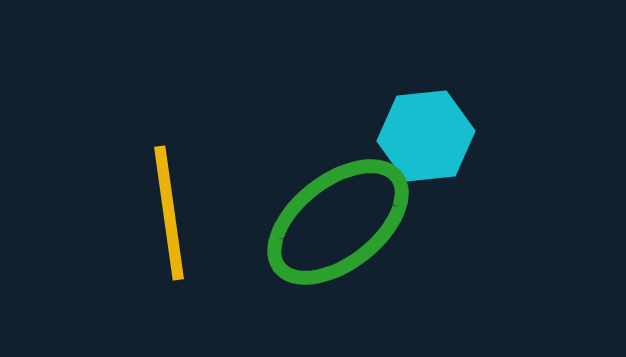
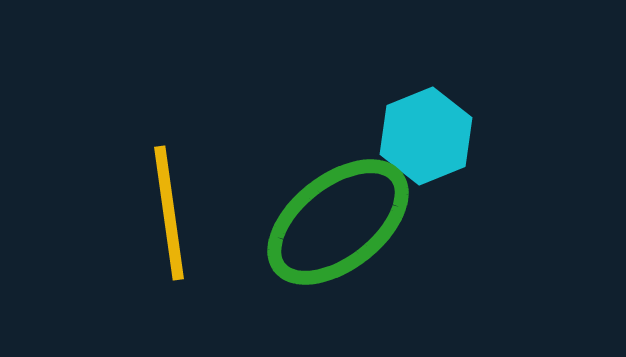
cyan hexagon: rotated 16 degrees counterclockwise
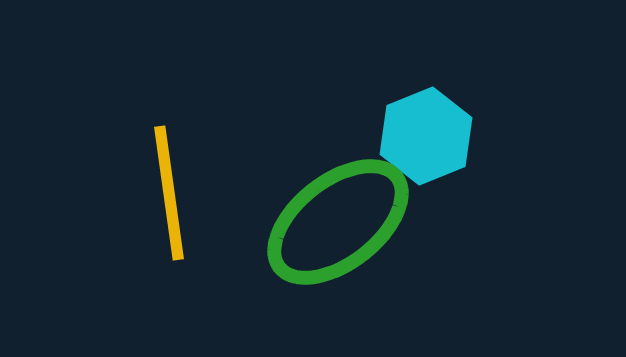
yellow line: moved 20 px up
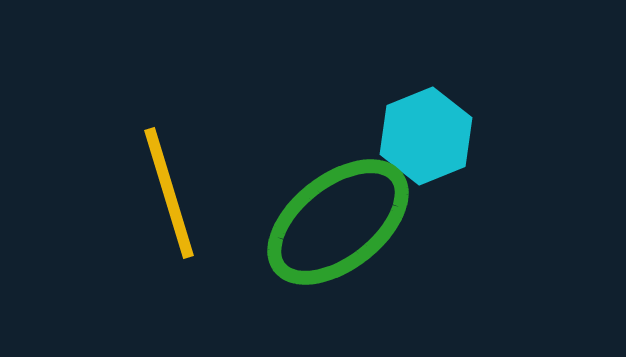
yellow line: rotated 9 degrees counterclockwise
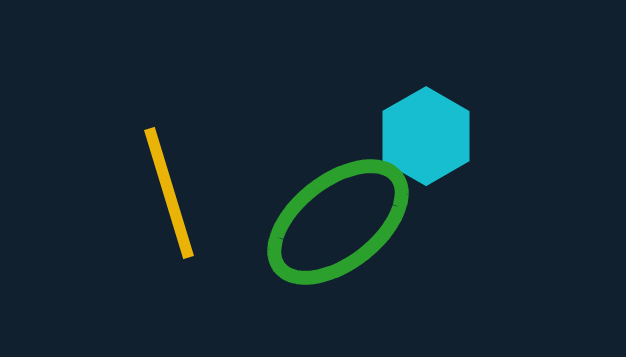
cyan hexagon: rotated 8 degrees counterclockwise
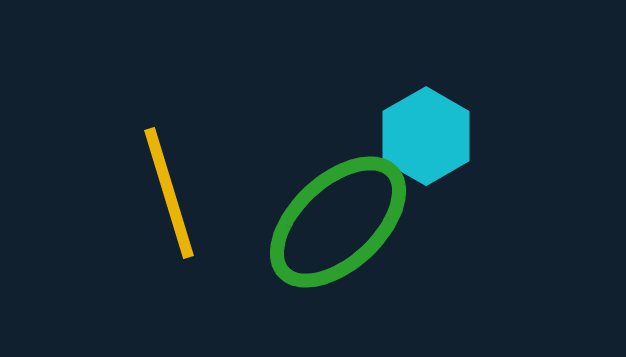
green ellipse: rotated 5 degrees counterclockwise
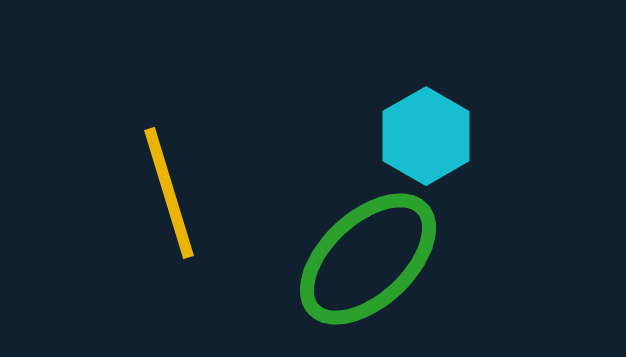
green ellipse: moved 30 px right, 37 px down
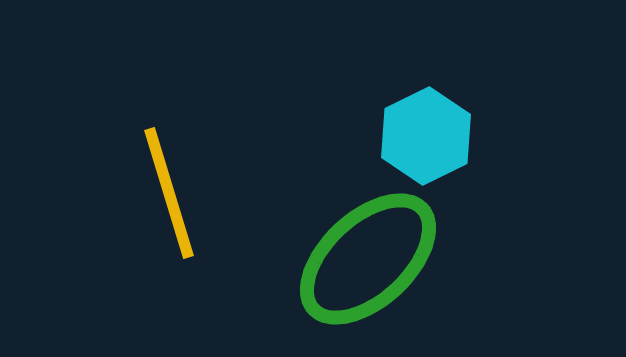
cyan hexagon: rotated 4 degrees clockwise
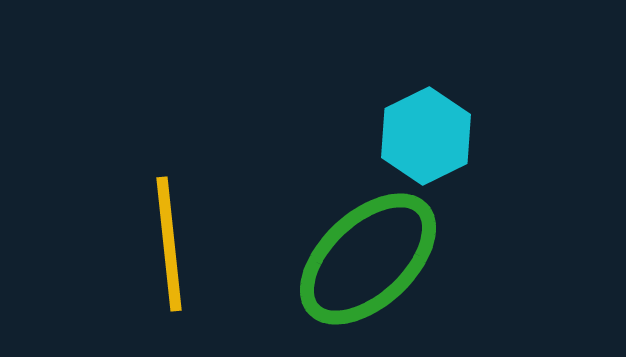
yellow line: moved 51 px down; rotated 11 degrees clockwise
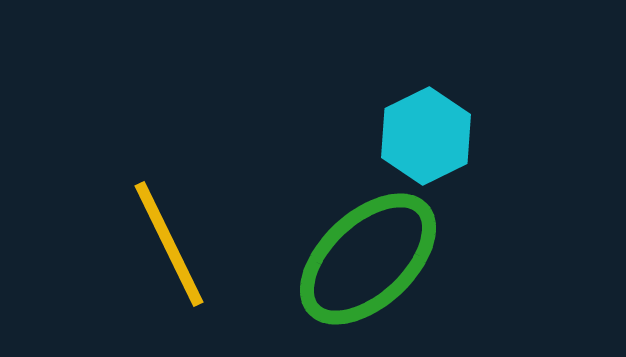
yellow line: rotated 20 degrees counterclockwise
